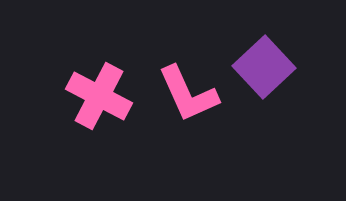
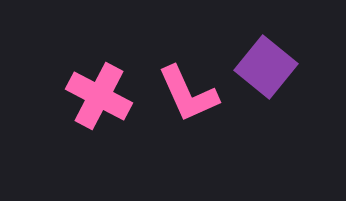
purple square: moved 2 px right; rotated 8 degrees counterclockwise
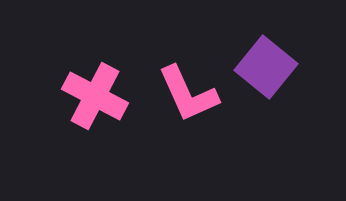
pink cross: moved 4 px left
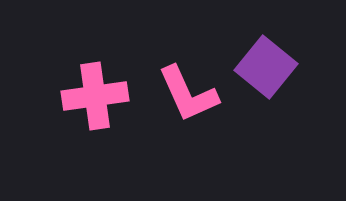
pink cross: rotated 36 degrees counterclockwise
